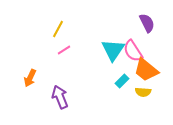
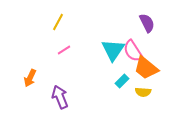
yellow line: moved 7 px up
orange trapezoid: moved 2 px up
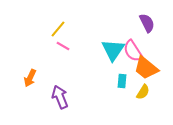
yellow line: moved 7 px down; rotated 12 degrees clockwise
pink line: moved 1 px left, 4 px up; rotated 64 degrees clockwise
cyan rectangle: rotated 40 degrees counterclockwise
yellow semicircle: rotated 63 degrees counterclockwise
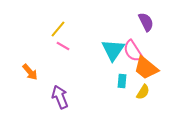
purple semicircle: moved 1 px left, 1 px up
orange arrow: moved 6 px up; rotated 66 degrees counterclockwise
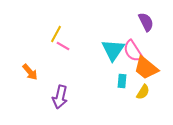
yellow line: moved 2 px left, 5 px down; rotated 12 degrees counterclockwise
purple arrow: rotated 145 degrees counterclockwise
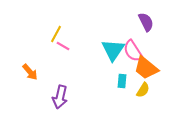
yellow semicircle: moved 2 px up
